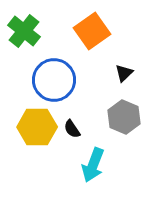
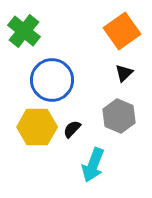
orange square: moved 30 px right
blue circle: moved 2 px left
gray hexagon: moved 5 px left, 1 px up
black semicircle: rotated 78 degrees clockwise
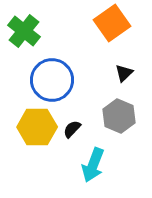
orange square: moved 10 px left, 8 px up
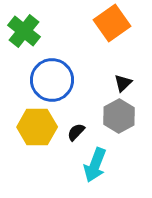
black triangle: moved 1 px left, 10 px down
gray hexagon: rotated 8 degrees clockwise
black semicircle: moved 4 px right, 3 px down
cyan arrow: moved 2 px right
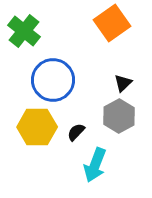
blue circle: moved 1 px right
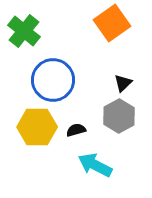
black semicircle: moved 2 px up; rotated 30 degrees clockwise
cyan arrow: rotated 96 degrees clockwise
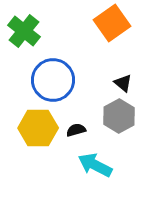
black triangle: rotated 36 degrees counterclockwise
yellow hexagon: moved 1 px right, 1 px down
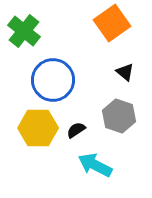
black triangle: moved 2 px right, 11 px up
gray hexagon: rotated 12 degrees counterclockwise
black semicircle: rotated 18 degrees counterclockwise
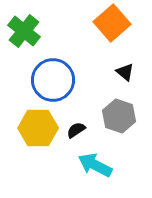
orange square: rotated 6 degrees counterclockwise
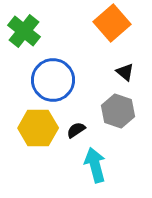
gray hexagon: moved 1 px left, 5 px up
cyan arrow: rotated 48 degrees clockwise
